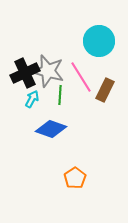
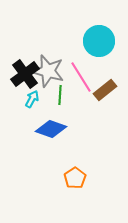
black cross: moved 1 px down; rotated 12 degrees counterclockwise
brown rectangle: rotated 25 degrees clockwise
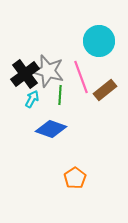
pink line: rotated 12 degrees clockwise
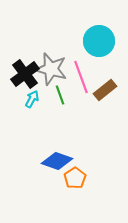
gray star: moved 3 px right, 2 px up
green line: rotated 24 degrees counterclockwise
blue diamond: moved 6 px right, 32 px down
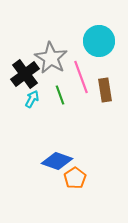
gray star: moved 11 px up; rotated 16 degrees clockwise
brown rectangle: rotated 60 degrees counterclockwise
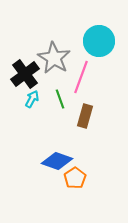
gray star: moved 3 px right
pink line: rotated 40 degrees clockwise
brown rectangle: moved 20 px left, 26 px down; rotated 25 degrees clockwise
green line: moved 4 px down
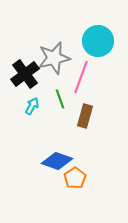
cyan circle: moved 1 px left
gray star: rotated 28 degrees clockwise
cyan arrow: moved 7 px down
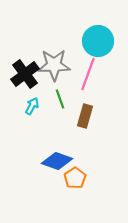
gray star: moved 7 px down; rotated 12 degrees clockwise
pink line: moved 7 px right, 3 px up
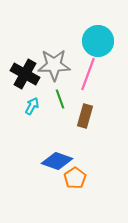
black cross: rotated 24 degrees counterclockwise
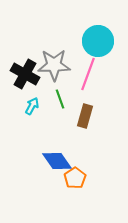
blue diamond: rotated 36 degrees clockwise
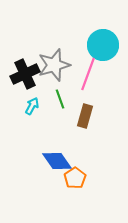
cyan circle: moved 5 px right, 4 px down
gray star: rotated 16 degrees counterclockwise
black cross: rotated 36 degrees clockwise
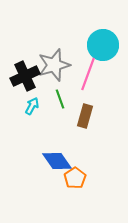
black cross: moved 2 px down
